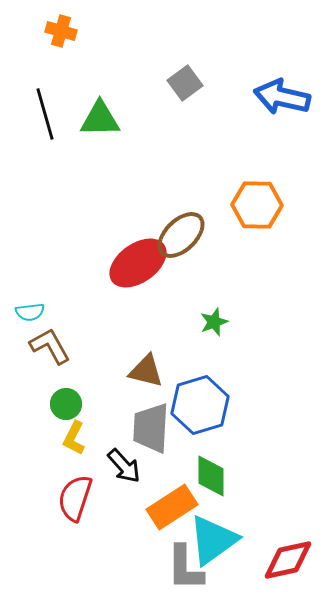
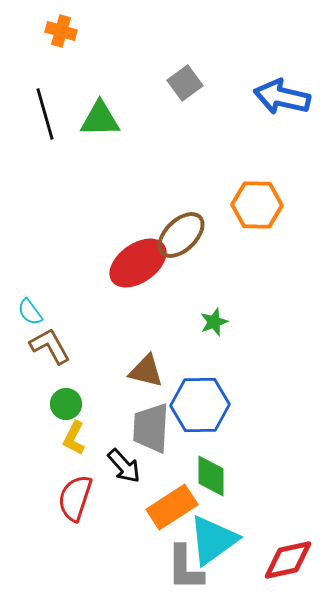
cyan semicircle: rotated 60 degrees clockwise
blue hexagon: rotated 16 degrees clockwise
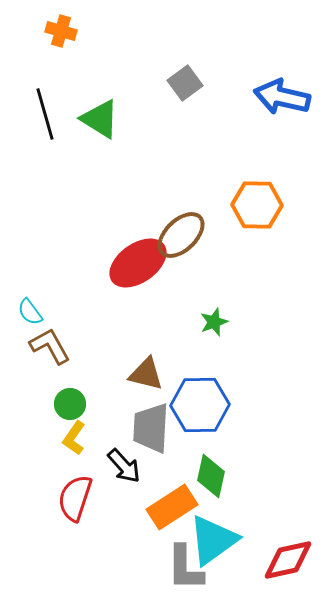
green triangle: rotated 33 degrees clockwise
brown triangle: moved 3 px down
green circle: moved 4 px right
yellow L-shape: rotated 8 degrees clockwise
green diamond: rotated 12 degrees clockwise
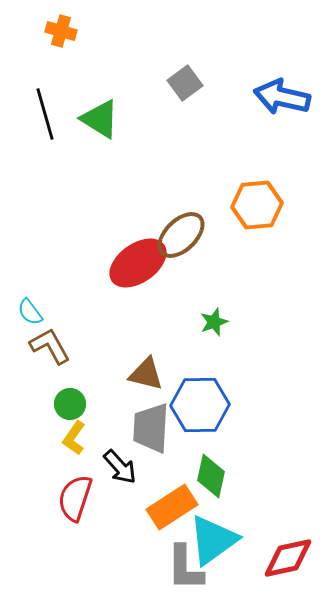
orange hexagon: rotated 6 degrees counterclockwise
black arrow: moved 4 px left, 1 px down
red diamond: moved 2 px up
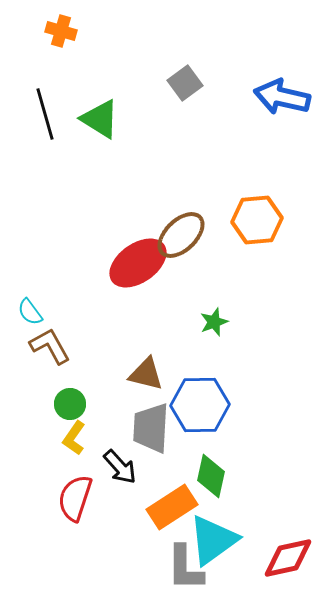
orange hexagon: moved 15 px down
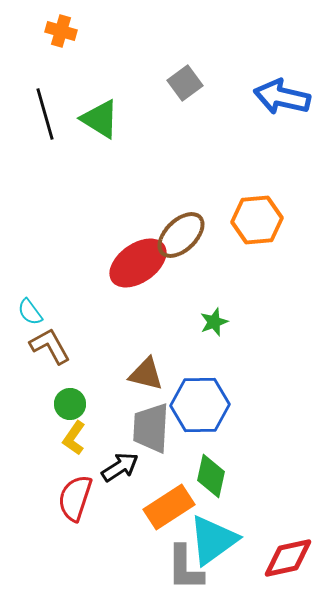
black arrow: rotated 81 degrees counterclockwise
orange rectangle: moved 3 px left
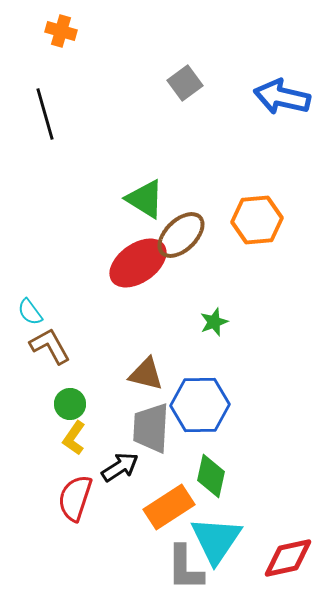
green triangle: moved 45 px right, 80 px down
cyan triangle: moved 3 px right; rotated 20 degrees counterclockwise
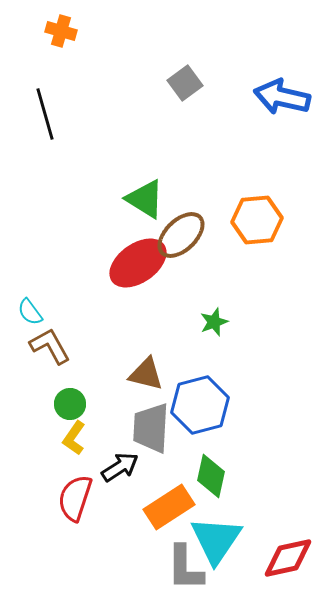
blue hexagon: rotated 14 degrees counterclockwise
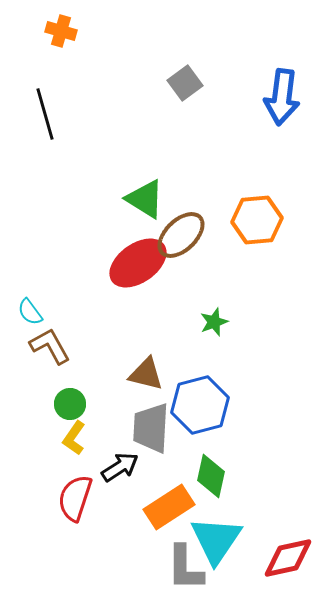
blue arrow: rotated 96 degrees counterclockwise
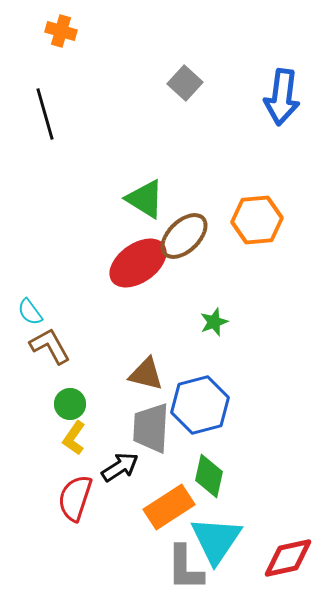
gray square: rotated 12 degrees counterclockwise
brown ellipse: moved 3 px right, 1 px down
green diamond: moved 2 px left
